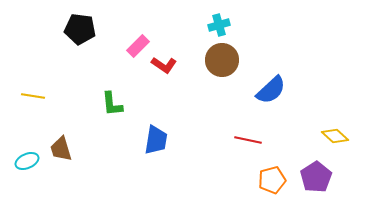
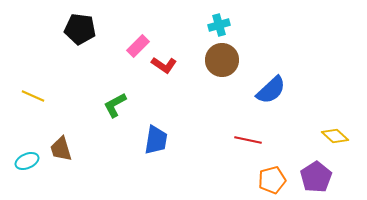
yellow line: rotated 15 degrees clockwise
green L-shape: moved 3 px right, 1 px down; rotated 68 degrees clockwise
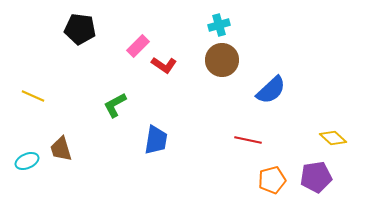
yellow diamond: moved 2 px left, 2 px down
purple pentagon: rotated 24 degrees clockwise
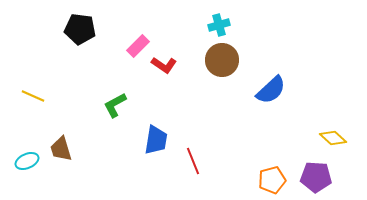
red line: moved 55 px left, 21 px down; rotated 56 degrees clockwise
purple pentagon: rotated 12 degrees clockwise
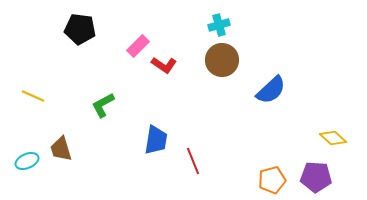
green L-shape: moved 12 px left
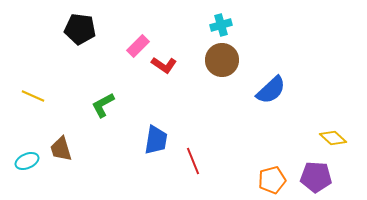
cyan cross: moved 2 px right
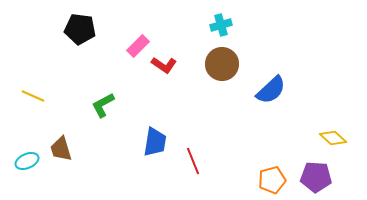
brown circle: moved 4 px down
blue trapezoid: moved 1 px left, 2 px down
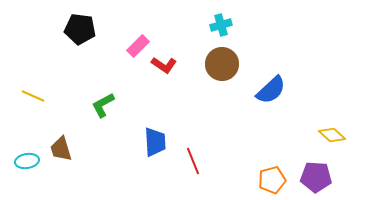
yellow diamond: moved 1 px left, 3 px up
blue trapezoid: rotated 12 degrees counterclockwise
cyan ellipse: rotated 15 degrees clockwise
